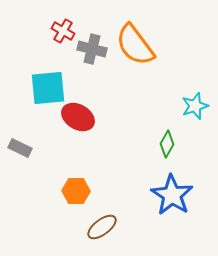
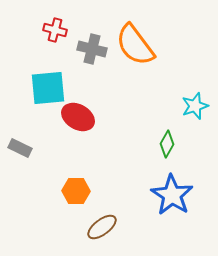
red cross: moved 8 px left, 1 px up; rotated 15 degrees counterclockwise
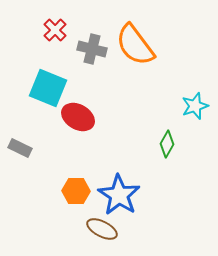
red cross: rotated 30 degrees clockwise
cyan square: rotated 27 degrees clockwise
blue star: moved 53 px left
brown ellipse: moved 2 px down; rotated 64 degrees clockwise
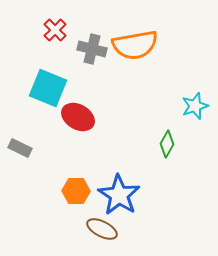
orange semicircle: rotated 63 degrees counterclockwise
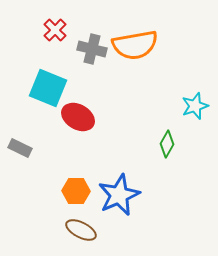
blue star: rotated 15 degrees clockwise
brown ellipse: moved 21 px left, 1 px down
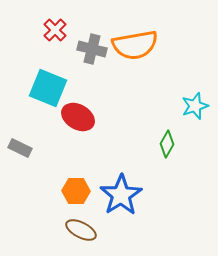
blue star: moved 2 px right; rotated 9 degrees counterclockwise
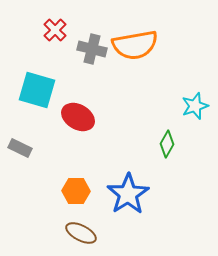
cyan square: moved 11 px left, 2 px down; rotated 6 degrees counterclockwise
blue star: moved 7 px right, 1 px up
brown ellipse: moved 3 px down
